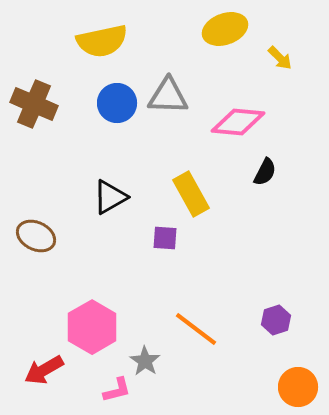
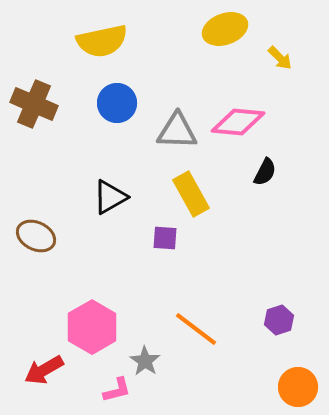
gray triangle: moved 9 px right, 35 px down
purple hexagon: moved 3 px right
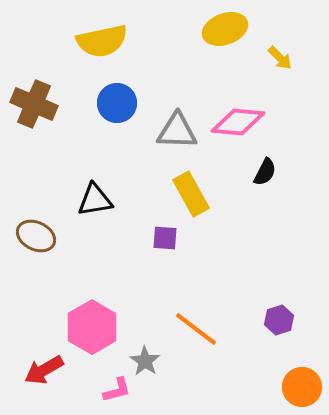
black triangle: moved 15 px left, 3 px down; rotated 21 degrees clockwise
orange circle: moved 4 px right
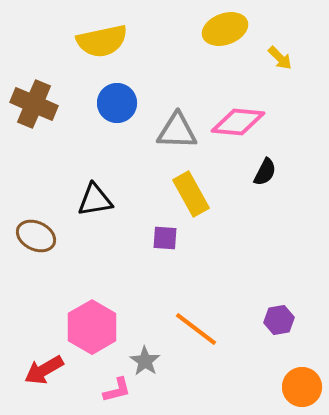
purple hexagon: rotated 8 degrees clockwise
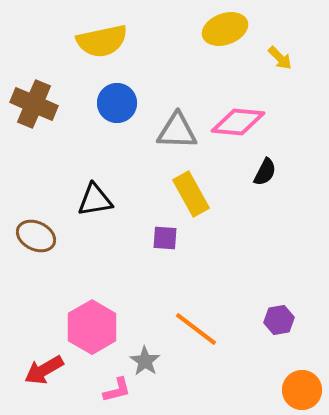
orange circle: moved 3 px down
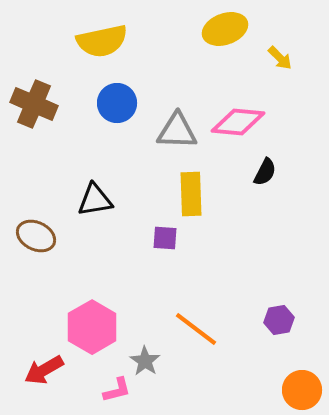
yellow rectangle: rotated 27 degrees clockwise
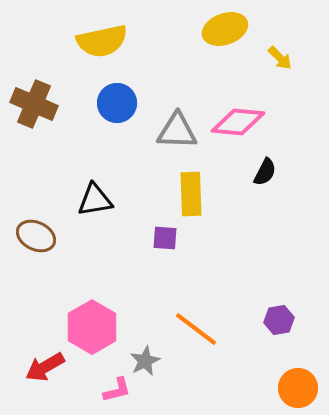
gray star: rotated 12 degrees clockwise
red arrow: moved 1 px right, 3 px up
orange circle: moved 4 px left, 2 px up
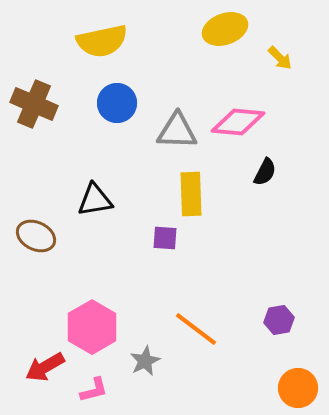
pink L-shape: moved 23 px left
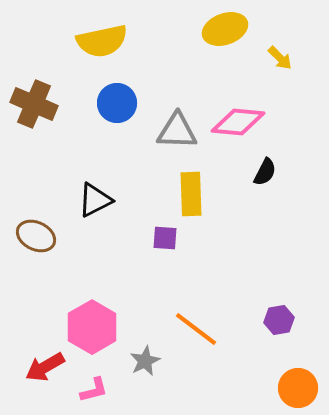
black triangle: rotated 18 degrees counterclockwise
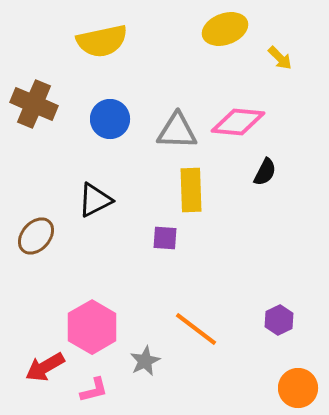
blue circle: moved 7 px left, 16 px down
yellow rectangle: moved 4 px up
brown ellipse: rotated 75 degrees counterclockwise
purple hexagon: rotated 16 degrees counterclockwise
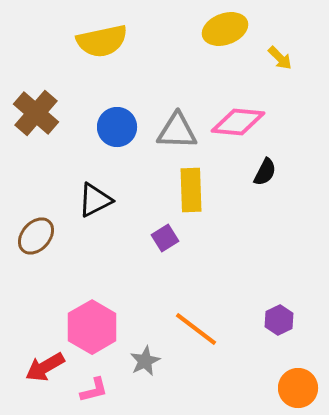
brown cross: moved 2 px right, 9 px down; rotated 18 degrees clockwise
blue circle: moved 7 px right, 8 px down
purple square: rotated 36 degrees counterclockwise
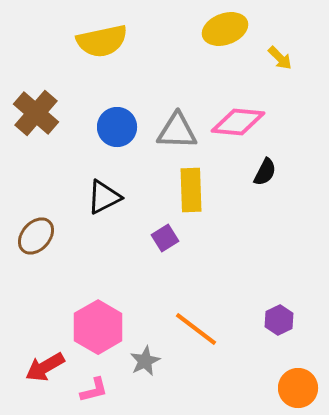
black triangle: moved 9 px right, 3 px up
pink hexagon: moved 6 px right
